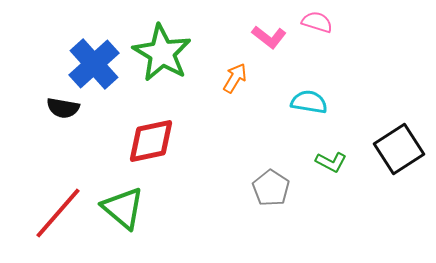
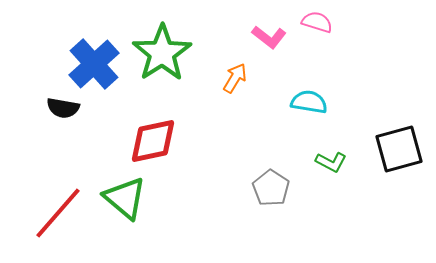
green star: rotated 8 degrees clockwise
red diamond: moved 2 px right
black square: rotated 18 degrees clockwise
green triangle: moved 2 px right, 10 px up
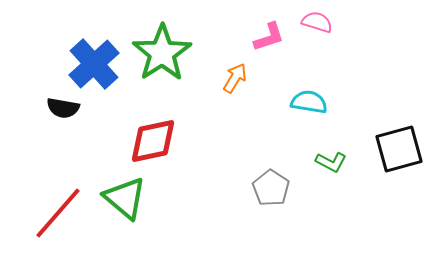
pink L-shape: rotated 56 degrees counterclockwise
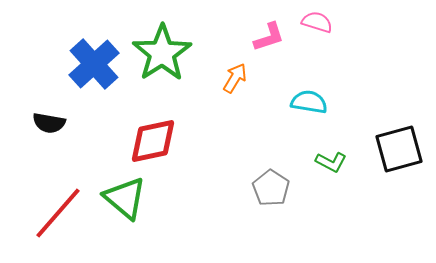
black semicircle: moved 14 px left, 15 px down
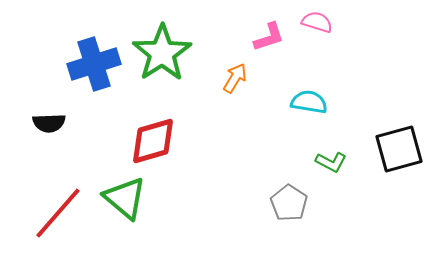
blue cross: rotated 24 degrees clockwise
black semicircle: rotated 12 degrees counterclockwise
red diamond: rotated 4 degrees counterclockwise
gray pentagon: moved 18 px right, 15 px down
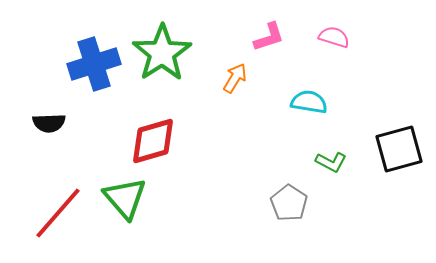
pink semicircle: moved 17 px right, 15 px down
green triangle: rotated 9 degrees clockwise
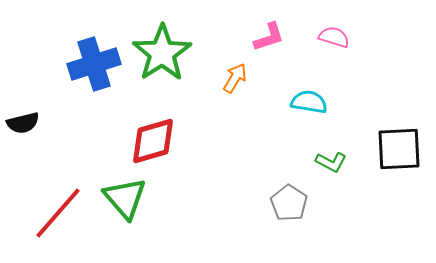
black semicircle: moved 26 px left; rotated 12 degrees counterclockwise
black square: rotated 12 degrees clockwise
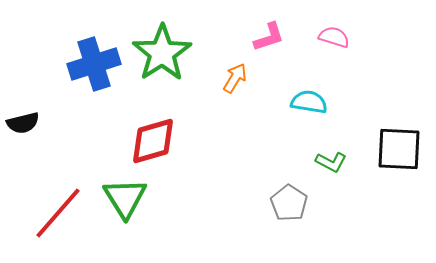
black square: rotated 6 degrees clockwise
green triangle: rotated 9 degrees clockwise
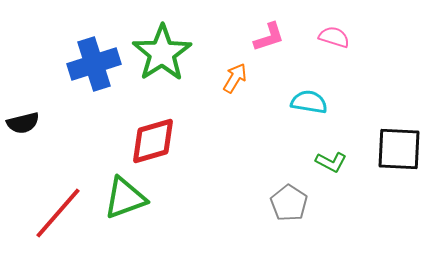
green triangle: rotated 42 degrees clockwise
